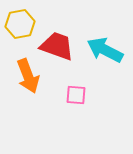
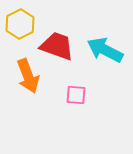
yellow hexagon: rotated 16 degrees counterclockwise
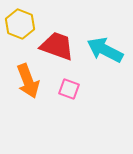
yellow hexagon: rotated 12 degrees counterclockwise
orange arrow: moved 5 px down
pink square: moved 7 px left, 6 px up; rotated 15 degrees clockwise
